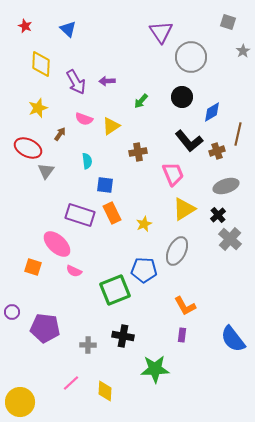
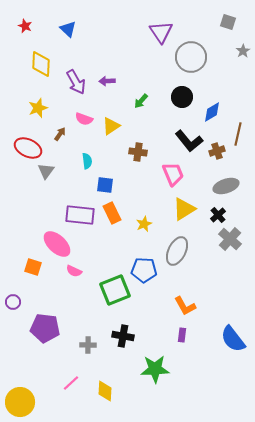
brown cross at (138, 152): rotated 18 degrees clockwise
purple rectangle at (80, 215): rotated 12 degrees counterclockwise
purple circle at (12, 312): moved 1 px right, 10 px up
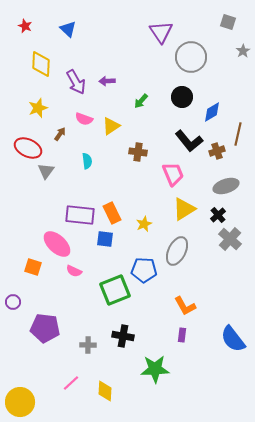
blue square at (105, 185): moved 54 px down
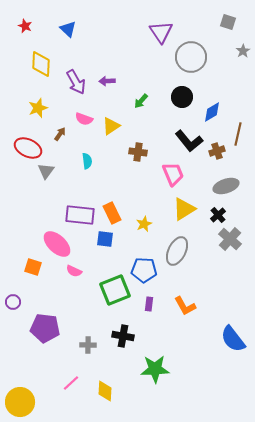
purple rectangle at (182, 335): moved 33 px left, 31 px up
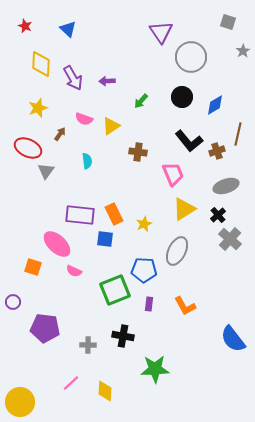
purple arrow at (76, 82): moved 3 px left, 4 px up
blue diamond at (212, 112): moved 3 px right, 7 px up
orange rectangle at (112, 213): moved 2 px right, 1 px down
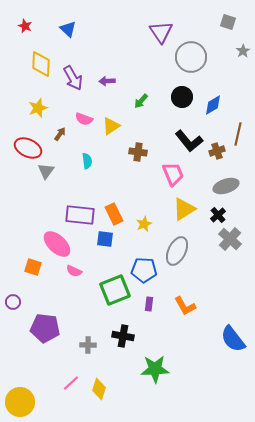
blue diamond at (215, 105): moved 2 px left
yellow diamond at (105, 391): moved 6 px left, 2 px up; rotated 15 degrees clockwise
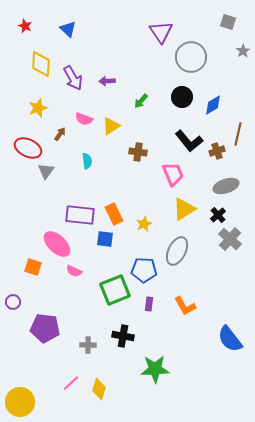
blue semicircle at (233, 339): moved 3 px left
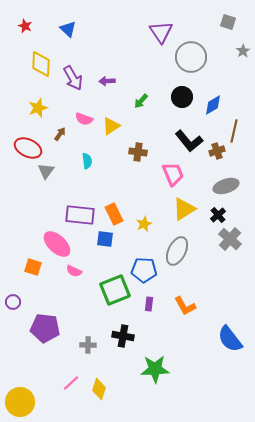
brown line at (238, 134): moved 4 px left, 3 px up
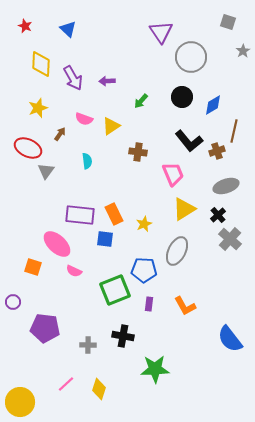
pink line at (71, 383): moved 5 px left, 1 px down
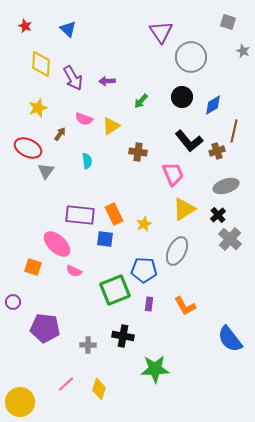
gray star at (243, 51): rotated 16 degrees counterclockwise
